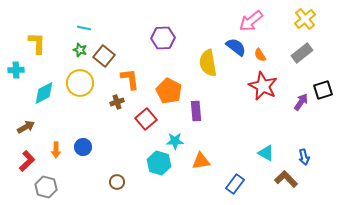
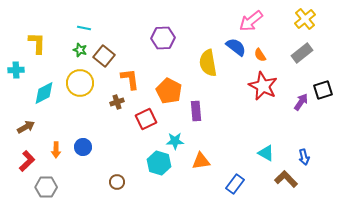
red square: rotated 15 degrees clockwise
gray hexagon: rotated 15 degrees counterclockwise
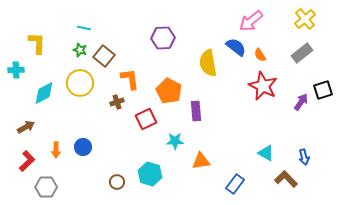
cyan hexagon: moved 9 px left, 11 px down
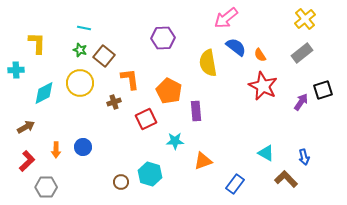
pink arrow: moved 25 px left, 3 px up
brown cross: moved 3 px left
orange triangle: moved 2 px right; rotated 12 degrees counterclockwise
brown circle: moved 4 px right
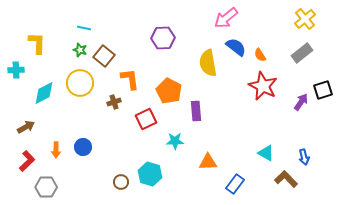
orange triangle: moved 5 px right, 1 px down; rotated 18 degrees clockwise
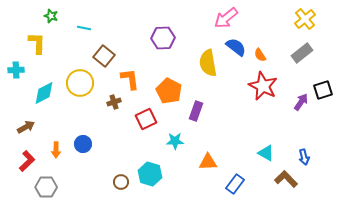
green star: moved 29 px left, 34 px up
purple rectangle: rotated 24 degrees clockwise
blue circle: moved 3 px up
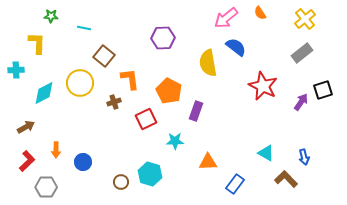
green star: rotated 16 degrees counterclockwise
orange semicircle: moved 42 px up
blue circle: moved 18 px down
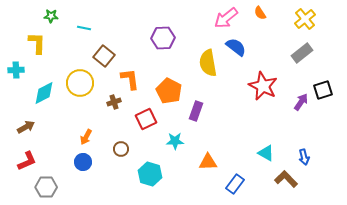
orange arrow: moved 30 px right, 13 px up; rotated 28 degrees clockwise
red L-shape: rotated 20 degrees clockwise
brown circle: moved 33 px up
